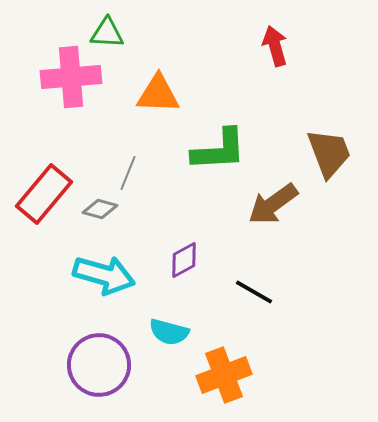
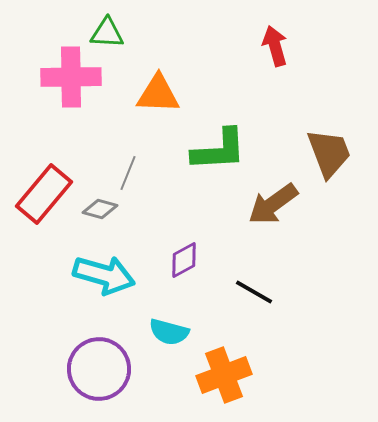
pink cross: rotated 4 degrees clockwise
purple circle: moved 4 px down
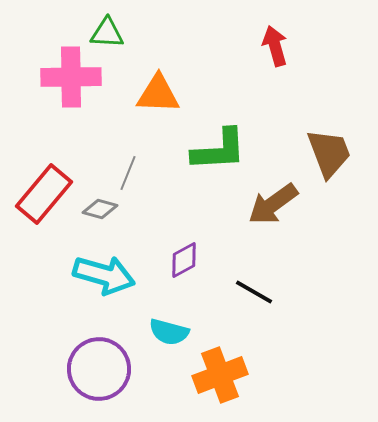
orange cross: moved 4 px left
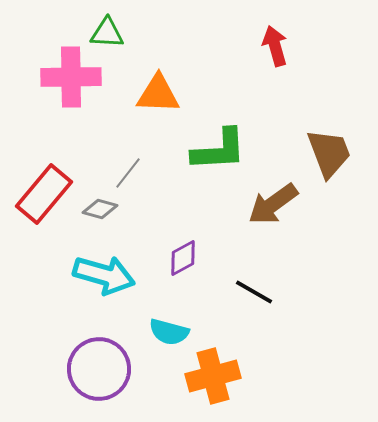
gray line: rotated 16 degrees clockwise
purple diamond: moved 1 px left, 2 px up
orange cross: moved 7 px left, 1 px down; rotated 6 degrees clockwise
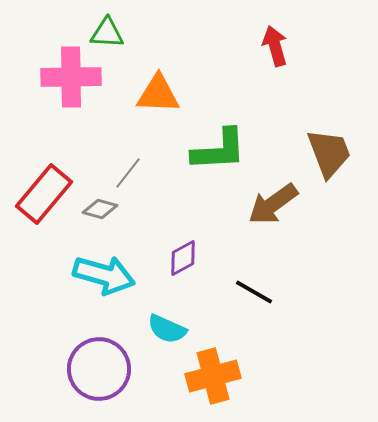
cyan semicircle: moved 2 px left, 3 px up; rotated 9 degrees clockwise
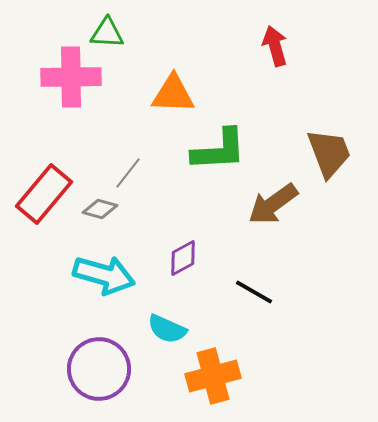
orange triangle: moved 15 px right
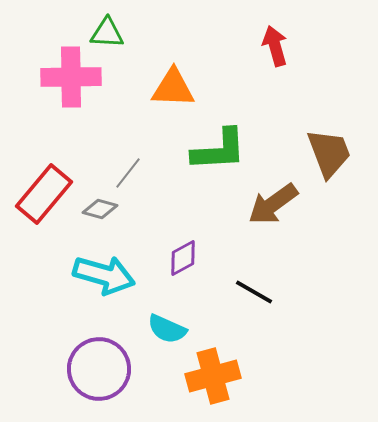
orange triangle: moved 6 px up
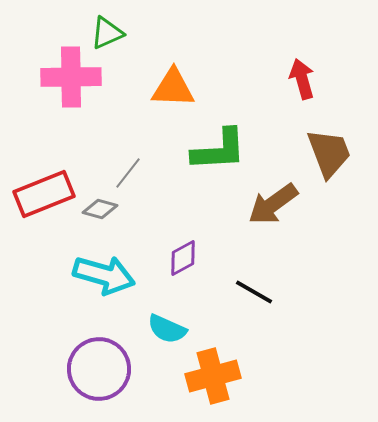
green triangle: rotated 27 degrees counterclockwise
red arrow: moved 27 px right, 33 px down
red rectangle: rotated 28 degrees clockwise
